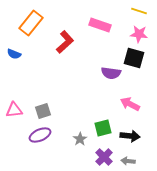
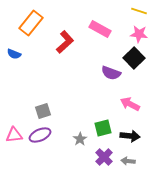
pink rectangle: moved 4 px down; rotated 10 degrees clockwise
black square: rotated 30 degrees clockwise
purple semicircle: rotated 12 degrees clockwise
pink triangle: moved 25 px down
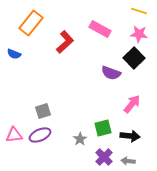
pink arrow: moved 2 px right; rotated 102 degrees clockwise
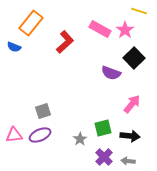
pink star: moved 14 px left, 4 px up; rotated 30 degrees clockwise
blue semicircle: moved 7 px up
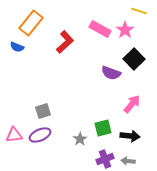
blue semicircle: moved 3 px right
black square: moved 1 px down
purple cross: moved 1 px right, 2 px down; rotated 24 degrees clockwise
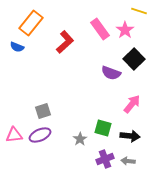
pink rectangle: rotated 25 degrees clockwise
green square: rotated 30 degrees clockwise
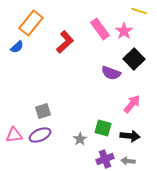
pink star: moved 1 px left, 1 px down
blue semicircle: rotated 64 degrees counterclockwise
